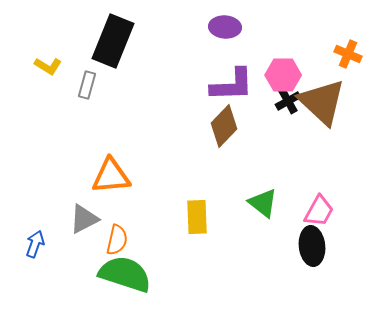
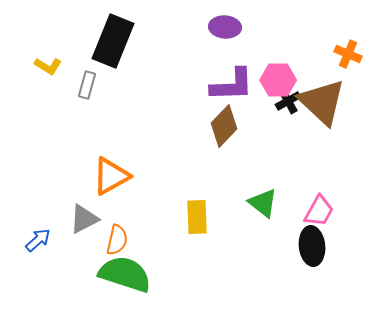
pink hexagon: moved 5 px left, 5 px down
orange triangle: rotated 24 degrees counterclockwise
blue arrow: moved 3 px right, 4 px up; rotated 28 degrees clockwise
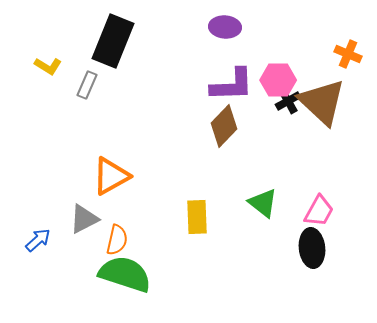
gray rectangle: rotated 8 degrees clockwise
black ellipse: moved 2 px down
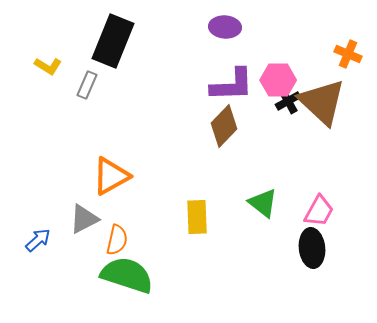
green semicircle: moved 2 px right, 1 px down
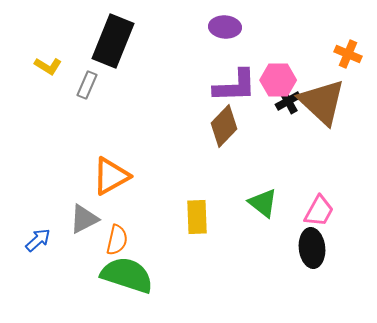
purple L-shape: moved 3 px right, 1 px down
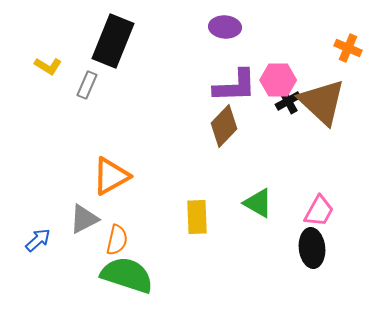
orange cross: moved 6 px up
green triangle: moved 5 px left; rotated 8 degrees counterclockwise
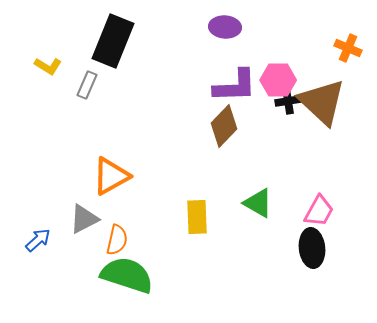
black cross: rotated 20 degrees clockwise
